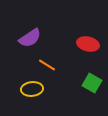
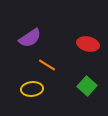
green square: moved 5 px left, 3 px down; rotated 12 degrees clockwise
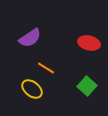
red ellipse: moved 1 px right, 1 px up
orange line: moved 1 px left, 3 px down
yellow ellipse: rotated 45 degrees clockwise
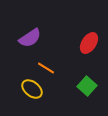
red ellipse: rotated 70 degrees counterclockwise
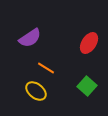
yellow ellipse: moved 4 px right, 2 px down
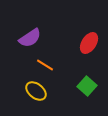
orange line: moved 1 px left, 3 px up
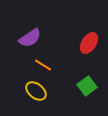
orange line: moved 2 px left
green square: rotated 12 degrees clockwise
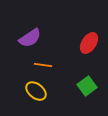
orange line: rotated 24 degrees counterclockwise
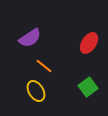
orange line: moved 1 px right, 1 px down; rotated 30 degrees clockwise
green square: moved 1 px right, 1 px down
yellow ellipse: rotated 20 degrees clockwise
